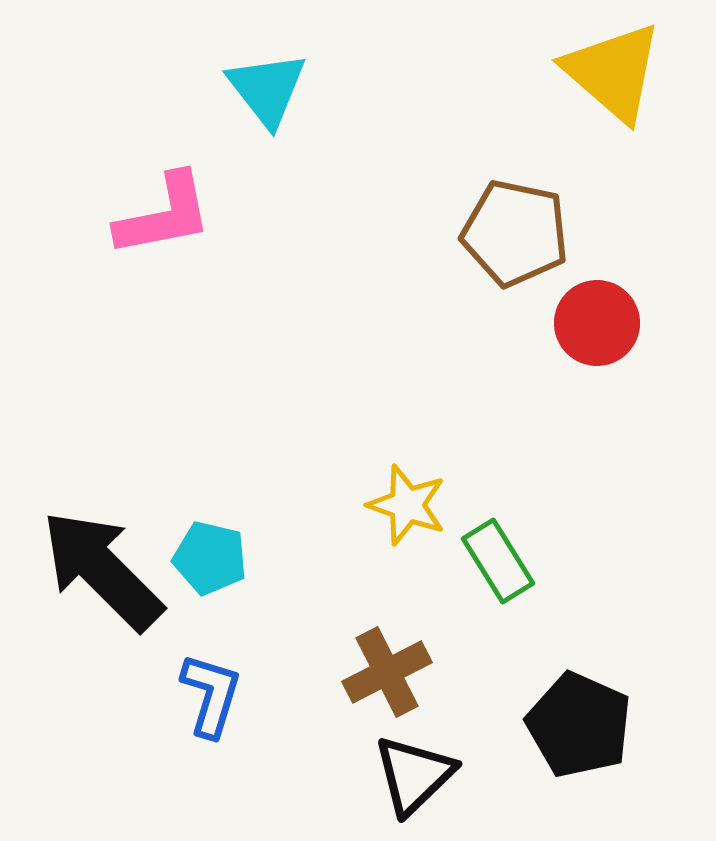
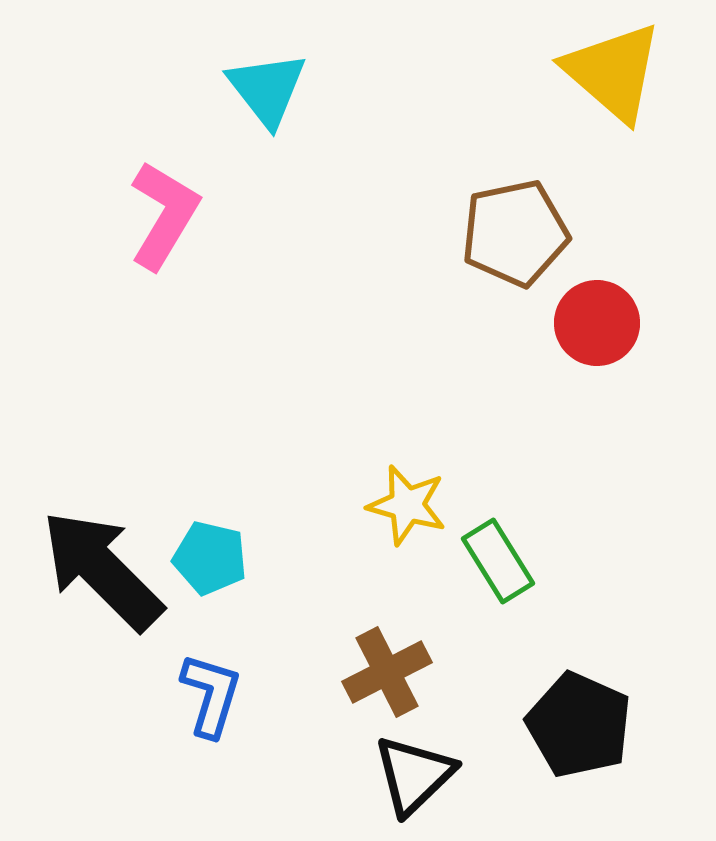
pink L-shape: rotated 48 degrees counterclockwise
brown pentagon: rotated 24 degrees counterclockwise
yellow star: rotated 4 degrees counterclockwise
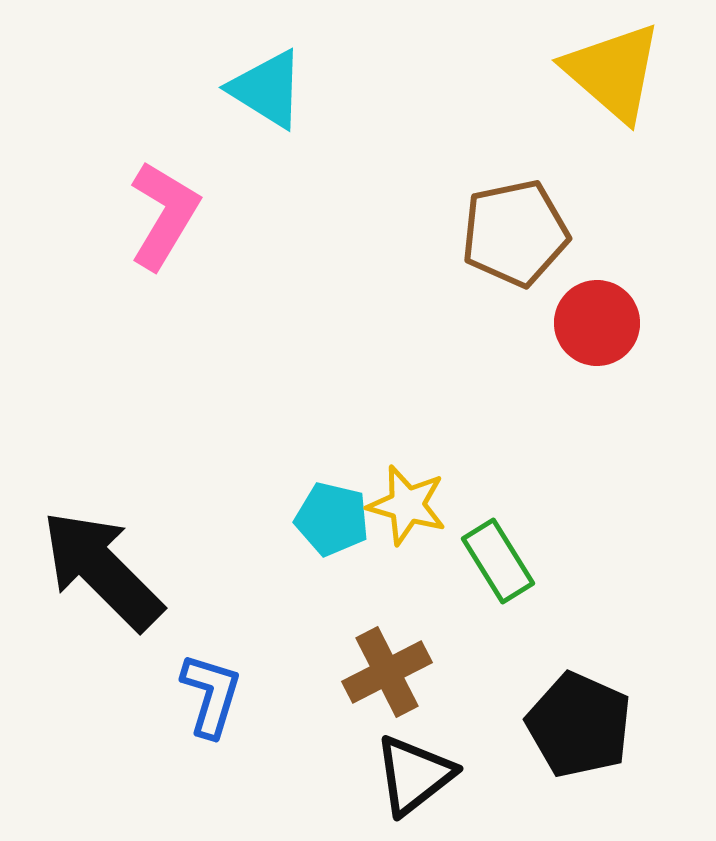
cyan triangle: rotated 20 degrees counterclockwise
cyan pentagon: moved 122 px right, 39 px up
black triangle: rotated 6 degrees clockwise
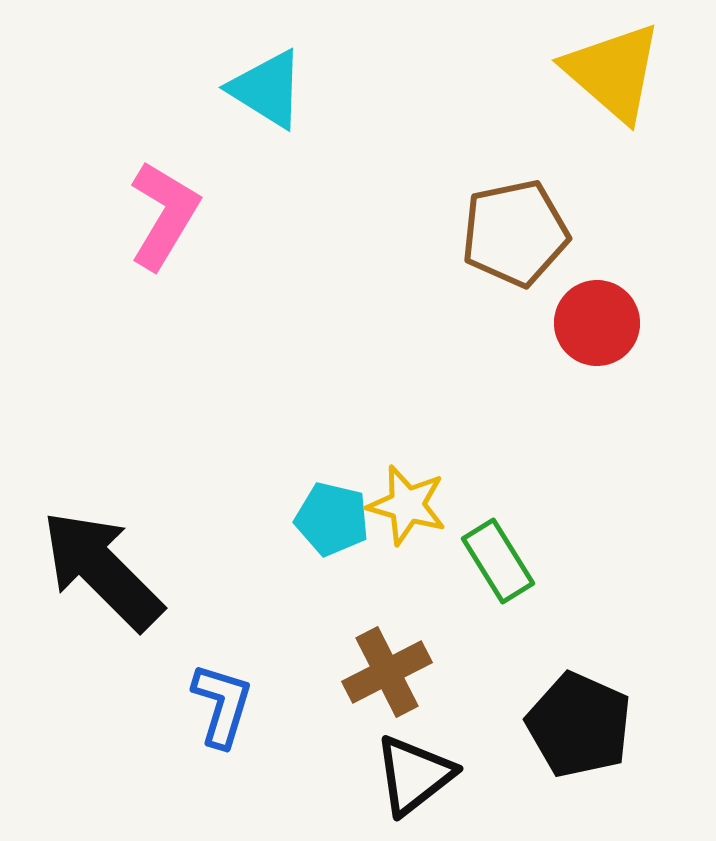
blue L-shape: moved 11 px right, 10 px down
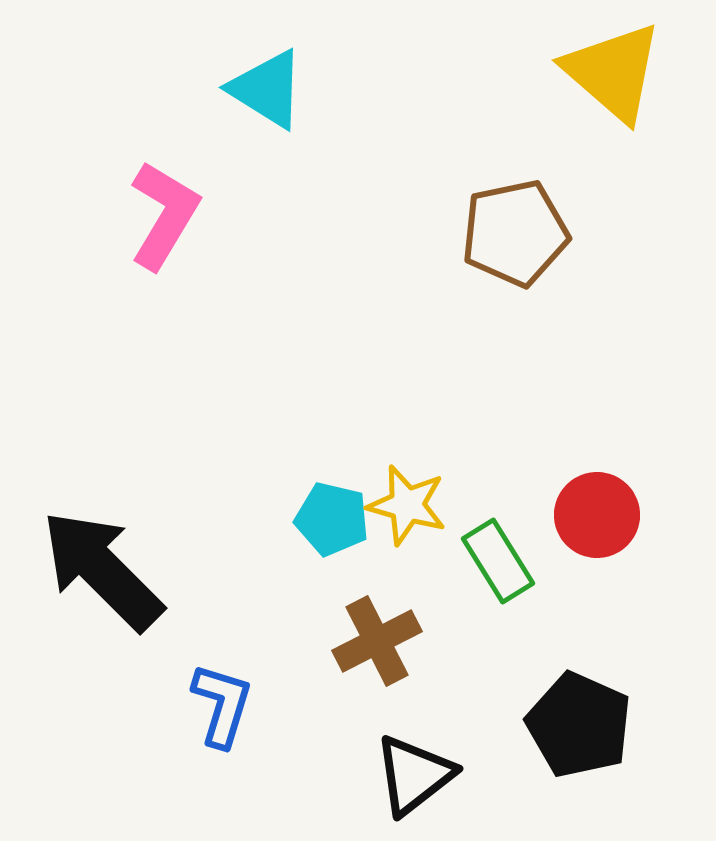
red circle: moved 192 px down
brown cross: moved 10 px left, 31 px up
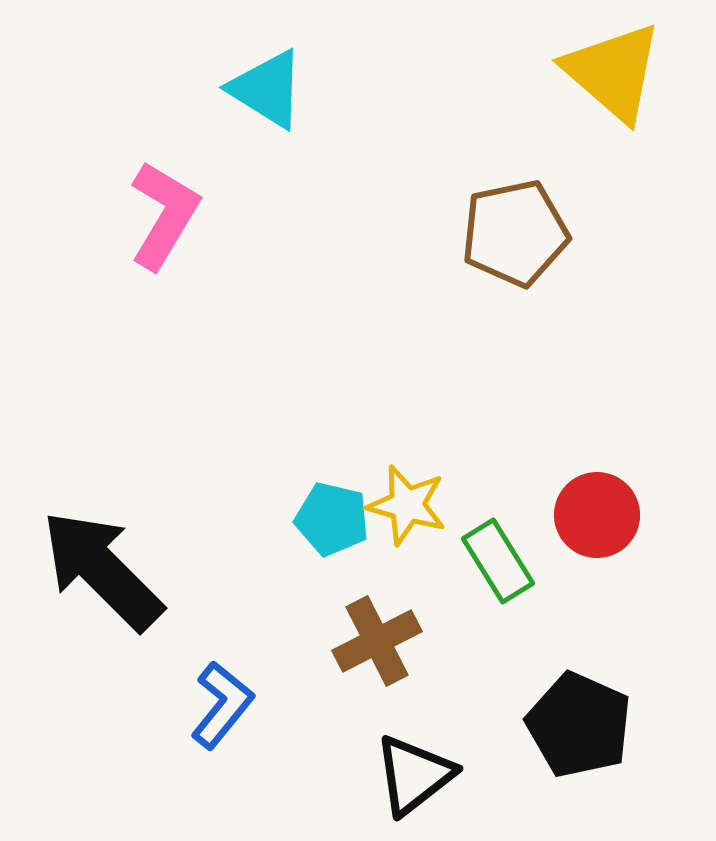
blue L-shape: rotated 22 degrees clockwise
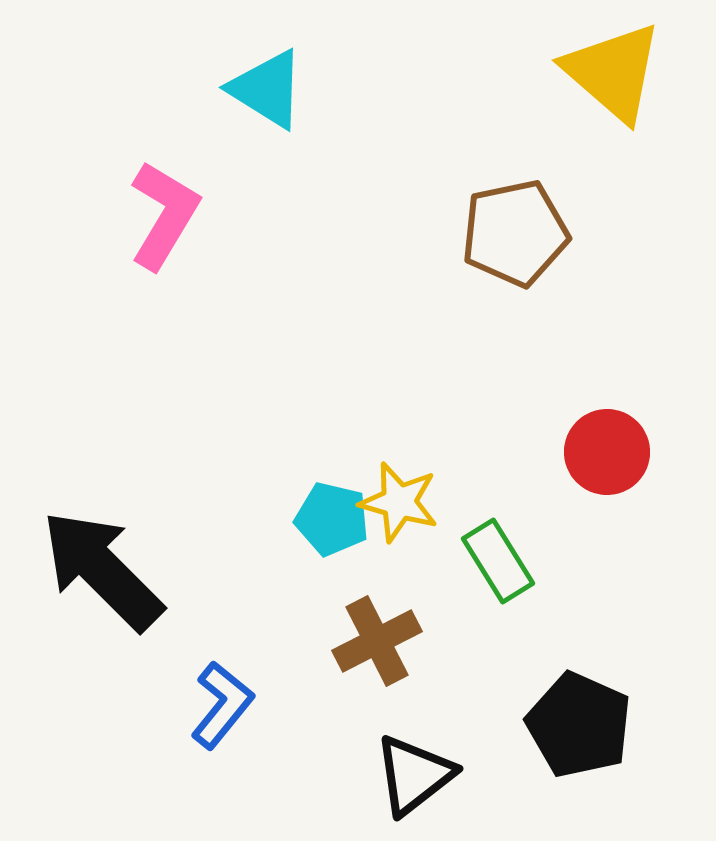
yellow star: moved 8 px left, 3 px up
red circle: moved 10 px right, 63 px up
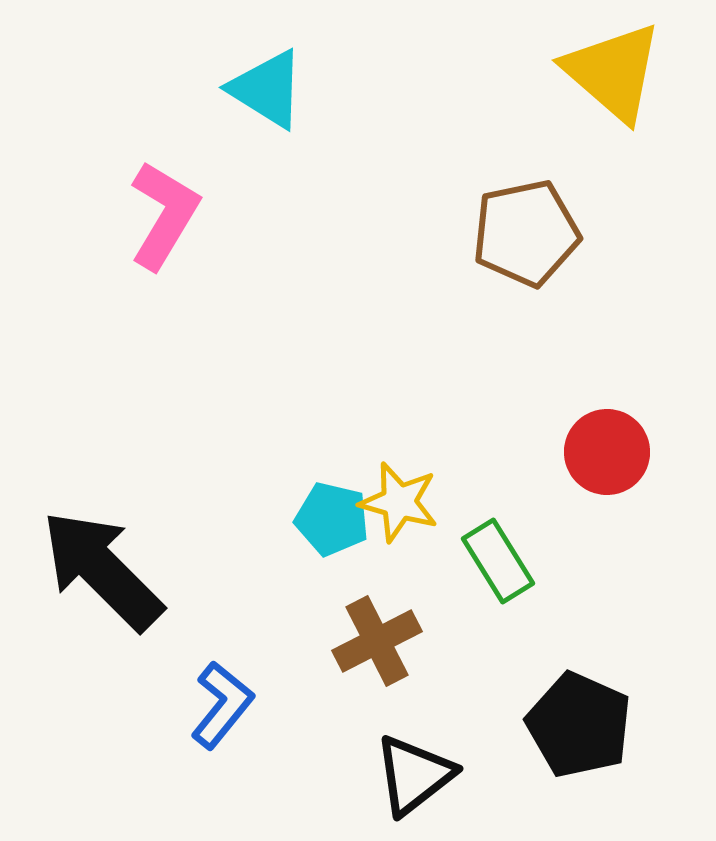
brown pentagon: moved 11 px right
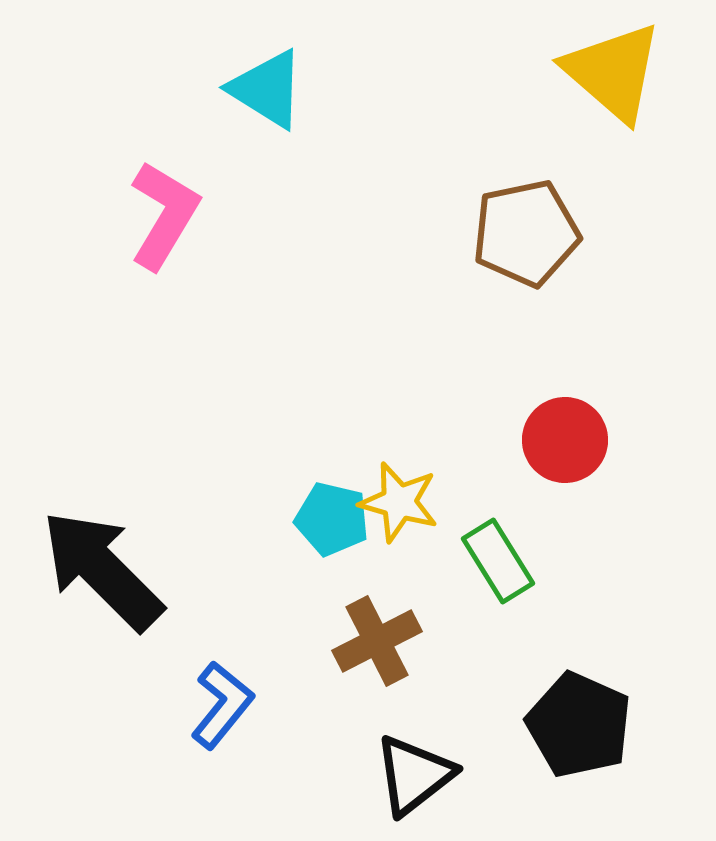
red circle: moved 42 px left, 12 px up
